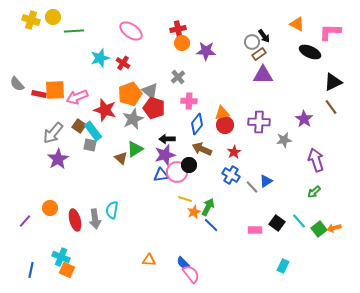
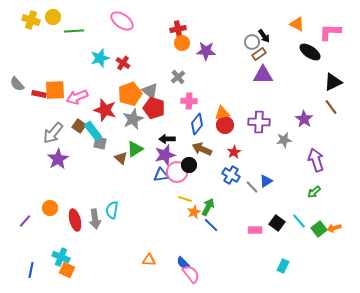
pink ellipse at (131, 31): moved 9 px left, 10 px up
black ellipse at (310, 52): rotated 10 degrees clockwise
gray square at (90, 145): moved 10 px right, 2 px up
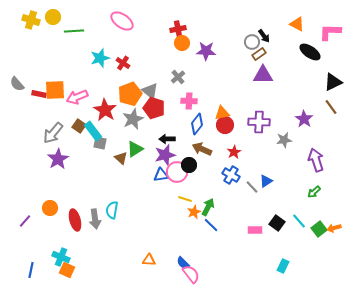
red star at (105, 110): rotated 15 degrees clockwise
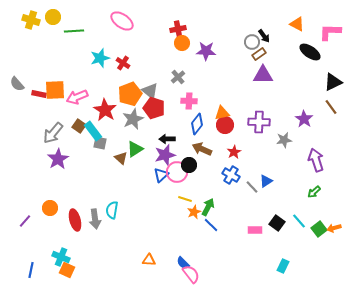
blue triangle at (161, 175): rotated 35 degrees counterclockwise
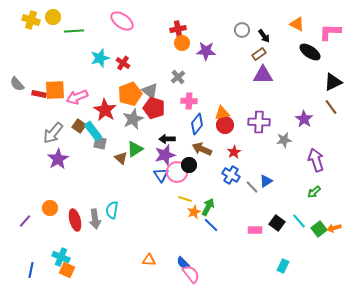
gray circle at (252, 42): moved 10 px left, 12 px up
blue triangle at (161, 175): rotated 21 degrees counterclockwise
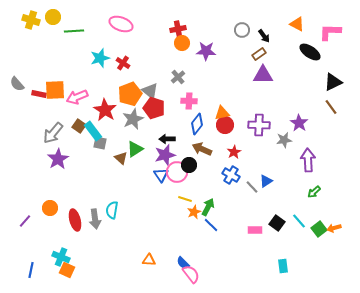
pink ellipse at (122, 21): moved 1 px left, 3 px down; rotated 15 degrees counterclockwise
purple star at (304, 119): moved 5 px left, 4 px down
purple cross at (259, 122): moved 3 px down
purple arrow at (316, 160): moved 8 px left; rotated 15 degrees clockwise
cyan rectangle at (283, 266): rotated 32 degrees counterclockwise
